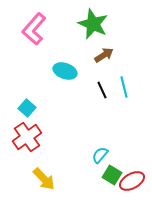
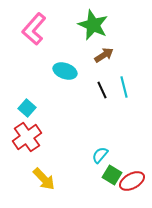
green star: moved 1 px down
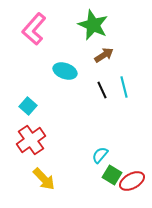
cyan square: moved 1 px right, 2 px up
red cross: moved 4 px right, 3 px down
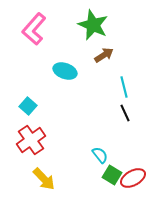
black line: moved 23 px right, 23 px down
cyan semicircle: rotated 102 degrees clockwise
red ellipse: moved 1 px right, 3 px up
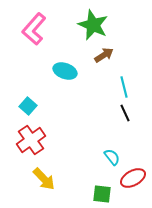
cyan semicircle: moved 12 px right, 2 px down
green square: moved 10 px left, 19 px down; rotated 24 degrees counterclockwise
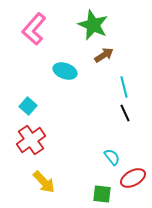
yellow arrow: moved 3 px down
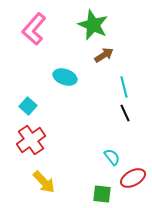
cyan ellipse: moved 6 px down
